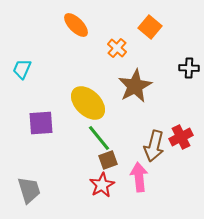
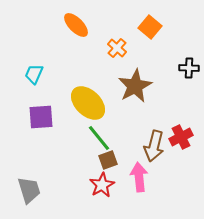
cyan trapezoid: moved 12 px right, 5 px down
purple square: moved 6 px up
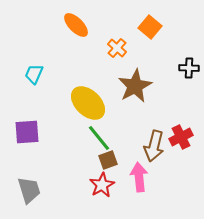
purple square: moved 14 px left, 15 px down
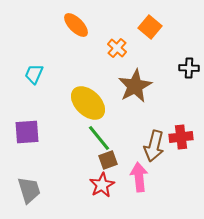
red cross: rotated 20 degrees clockwise
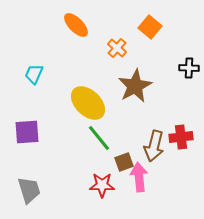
brown square: moved 16 px right, 2 px down
red star: rotated 30 degrees clockwise
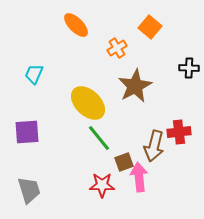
orange cross: rotated 18 degrees clockwise
red cross: moved 2 px left, 5 px up
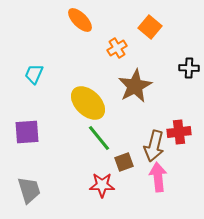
orange ellipse: moved 4 px right, 5 px up
pink arrow: moved 19 px right
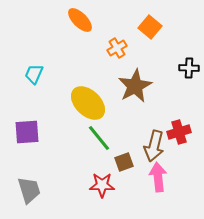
red cross: rotated 10 degrees counterclockwise
